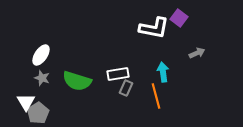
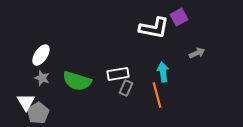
purple square: moved 1 px up; rotated 24 degrees clockwise
orange line: moved 1 px right, 1 px up
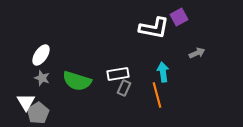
gray rectangle: moved 2 px left
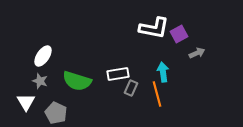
purple square: moved 17 px down
white ellipse: moved 2 px right, 1 px down
gray star: moved 2 px left, 3 px down
gray rectangle: moved 7 px right
orange line: moved 1 px up
gray pentagon: moved 18 px right; rotated 15 degrees counterclockwise
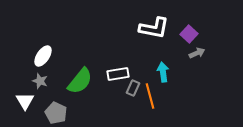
purple square: moved 10 px right; rotated 18 degrees counterclockwise
green semicircle: moved 3 px right; rotated 68 degrees counterclockwise
gray rectangle: moved 2 px right
orange line: moved 7 px left, 2 px down
white triangle: moved 1 px left, 1 px up
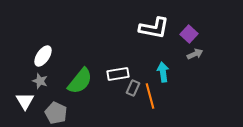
gray arrow: moved 2 px left, 1 px down
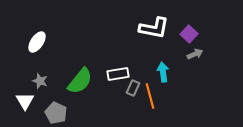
white ellipse: moved 6 px left, 14 px up
